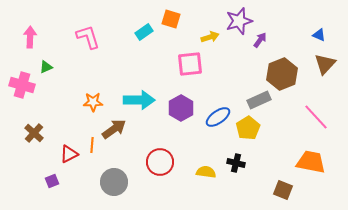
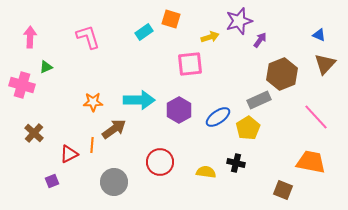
purple hexagon: moved 2 px left, 2 px down
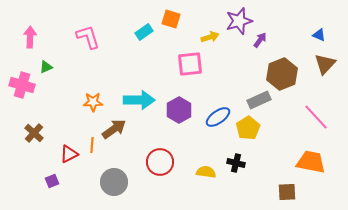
brown square: moved 4 px right, 2 px down; rotated 24 degrees counterclockwise
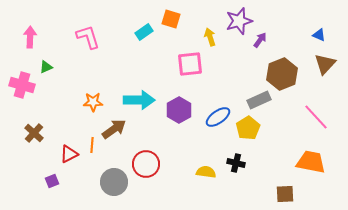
yellow arrow: rotated 90 degrees counterclockwise
red circle: moved 14 px left, 2 px down
brown square: moved 2 px left, 2 px down
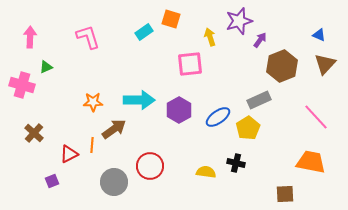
brown hexagon: moved 8 px up
red circle: moved 4 px right, 2 px down
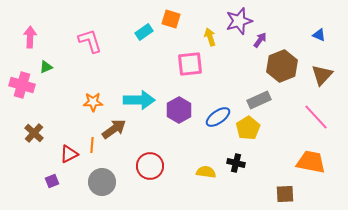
pink L-shape: moved 2 px right, 4 px down
brown triangle: moved 3 px left, 11 px down
gray circle: moved 12 px left
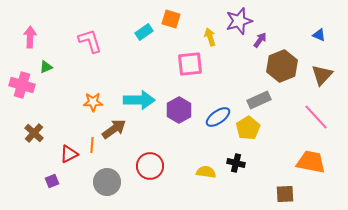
gray circle: moved 5 px right
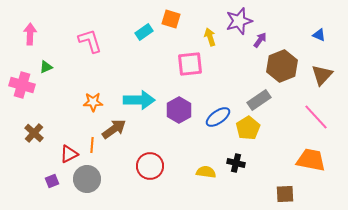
pink arrow: moved 3 px up
gray rectangle: rotated 10 degrees counterclockwise
orange trapezoid: moved 2 px up
gray circle: moved 20 px left, 3 px up
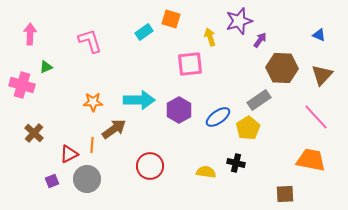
brown hexagon: moved 2 px down; rotated 24 degrees clockwise
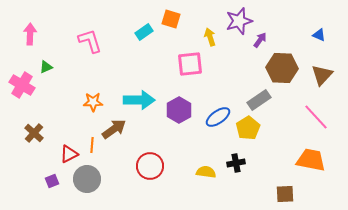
pink cross: rotated 15 degrees clockwise
black cross: rotated 24 degrees counterclockwise
